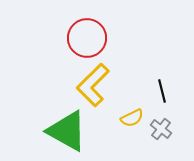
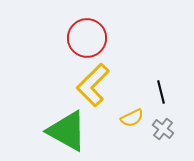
black line: moved 1 px left, 1 px down
gray cross: moved 2 px right
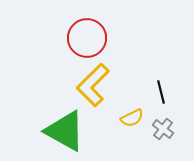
green triangle: moved 2 px left
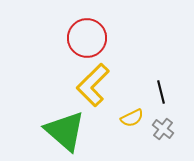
green triangle: rotated 12 degrees clockwise
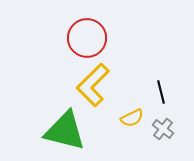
green triangle: rotated 27 degrees counterclockwise
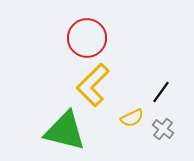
black line: rotated 50 degrees clockwise
